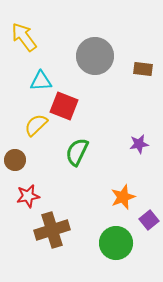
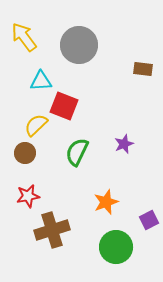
gray circle: moved 16 px left, 11 px up
purple star: moved 15 px left; rotated 12 degrees counterclockwise
brown circle: moved 10 px right, 7 px up
orange star: moved 17 px left, 5 px down
purple square: rotated 12 degrees clockwise
green circle: moved 4 px down
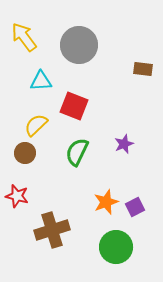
red square: moved 10 px right
red star: moved 11 px left; rotated 25 degrees clockwise
purple square: moved 14 px left, 13 px up
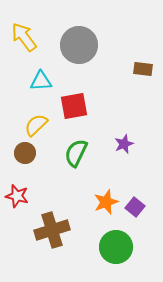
red square: rotated 32 degrees counterclockwise
green semicircle: moved 1 px left, 1 px down
purple square: rotated 24 degrees counterclockwise
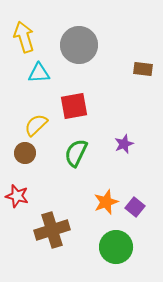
yellow arrow: rotated 20 degrees clockwise
cyan triangle: moved 2 px left, 8 px up
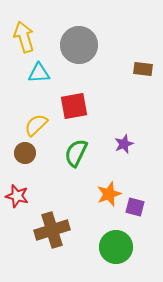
orange star: moved 3 px right, 8 px up
purple square: rotated 24 degrees counterclockwise
